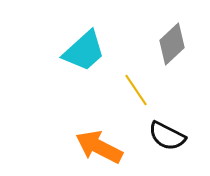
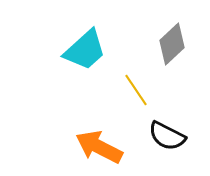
cyan trapezoid: moved 1 px right, 1 px up
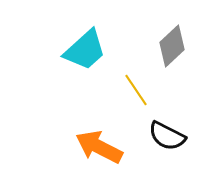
gray diamond: moved 2 px down
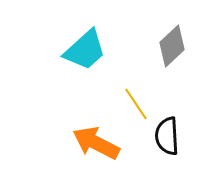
yellow line: moved 14 px down
black semicircle: rotated 60 degrees clockwise
orange arrow: moved 3 px left, 4 px up
